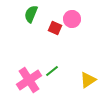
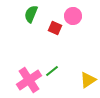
pink circle: moved 1 px right, 3 px up
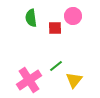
green semicircle: moved 4 px down; rotated 30 degrees counterclockwise
red square: rotated 24 degrees counterclockwise
green line: moved 4 px right, 5 px up
yellow triangle: moved 14 px left; rotated 18 degrees counterclockwise
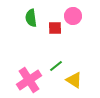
yellow triangle: rotated 36 degrees counterclockwise
